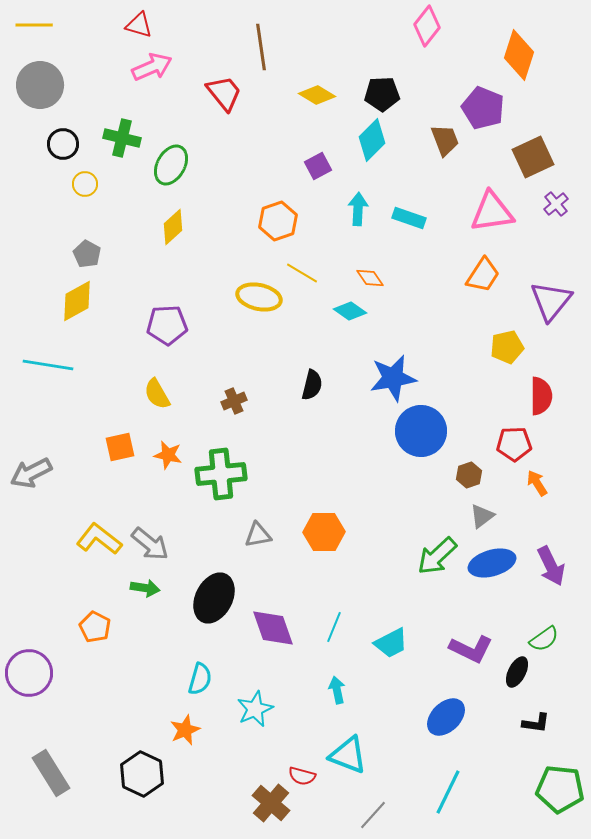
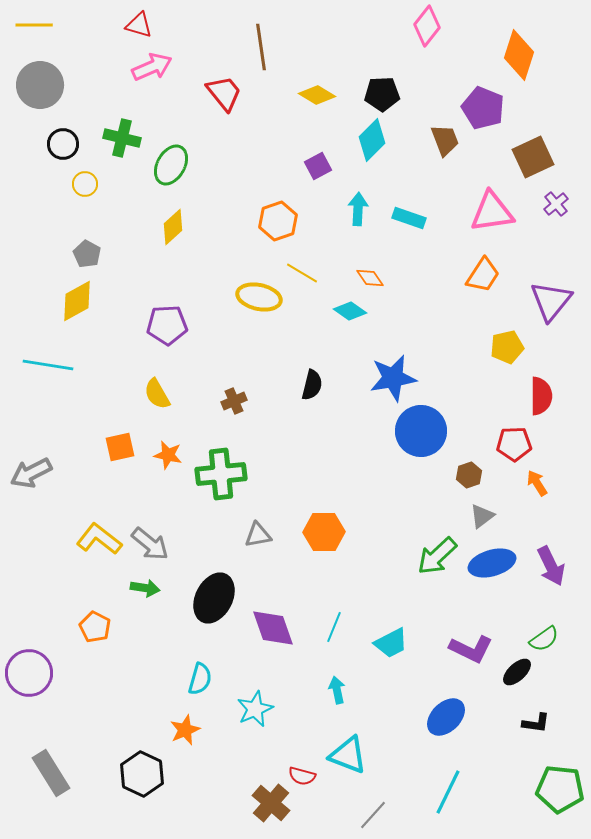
black ellipse at (517, 672): rotated 20 degrees clockwise
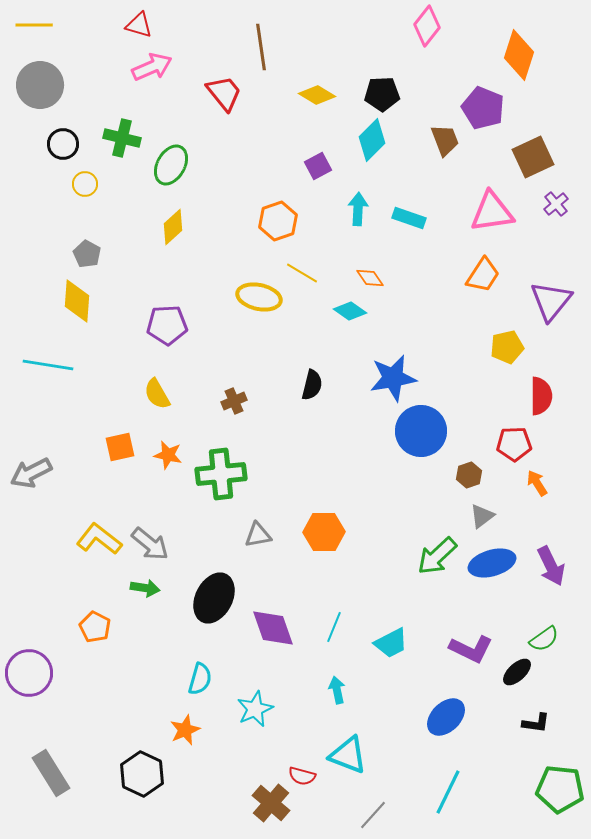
yellow diamond at (77, 301): rotated 57 degrees counterclockwise
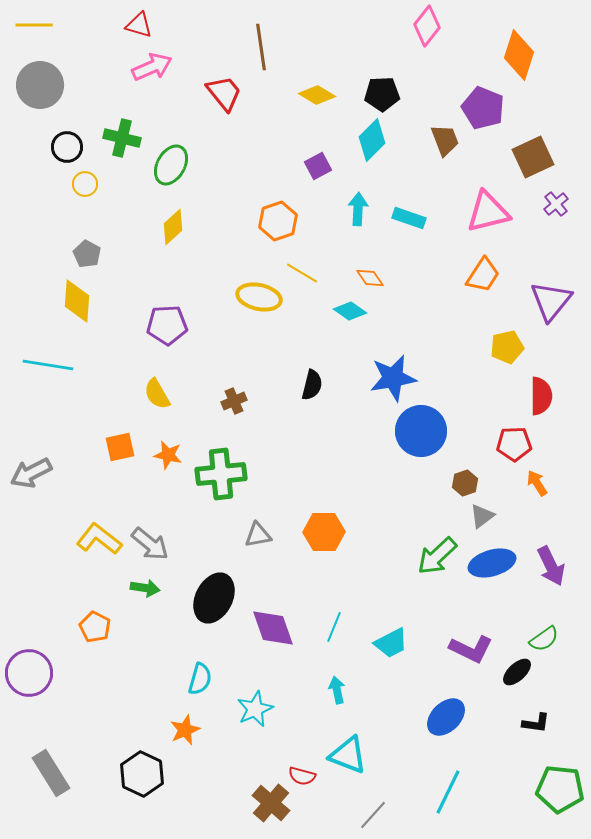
black circle at (63, 144): moved 4 px right, 3 px down
pink triangle at (492, 212): moved 4 px left; rotated 6 degrees counterclockwise
brown hexagon at (469, 475): moved 4 px left, 8 px down
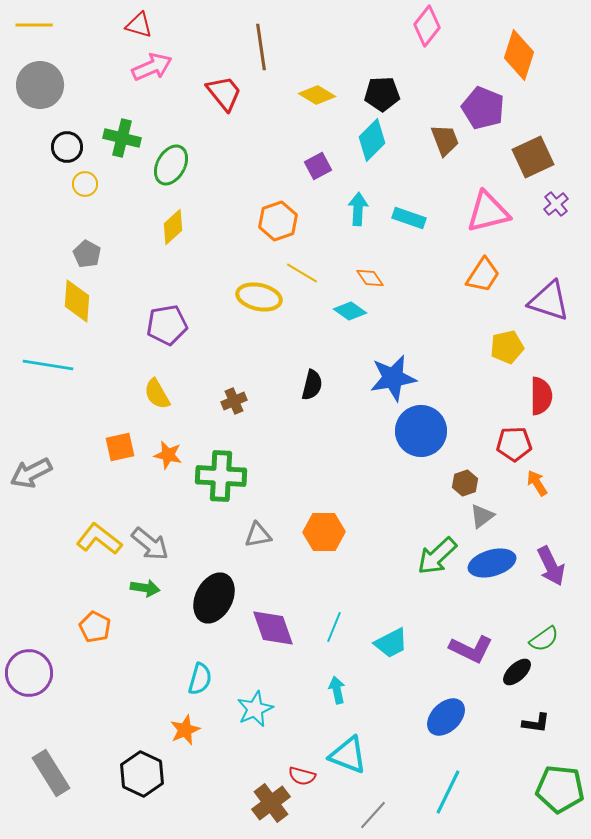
purple triangle at (551, 301): moved 2 px left; rotated 51 degrees counterclockwise
purple pentagon at (167, 325): rotated 6 degrees counterclockwise
green cross at (221, 474): moved 2 px down; rotated 9 degrees clockwise
brown cross at (271, 803): rotated 12 degrees clockwise
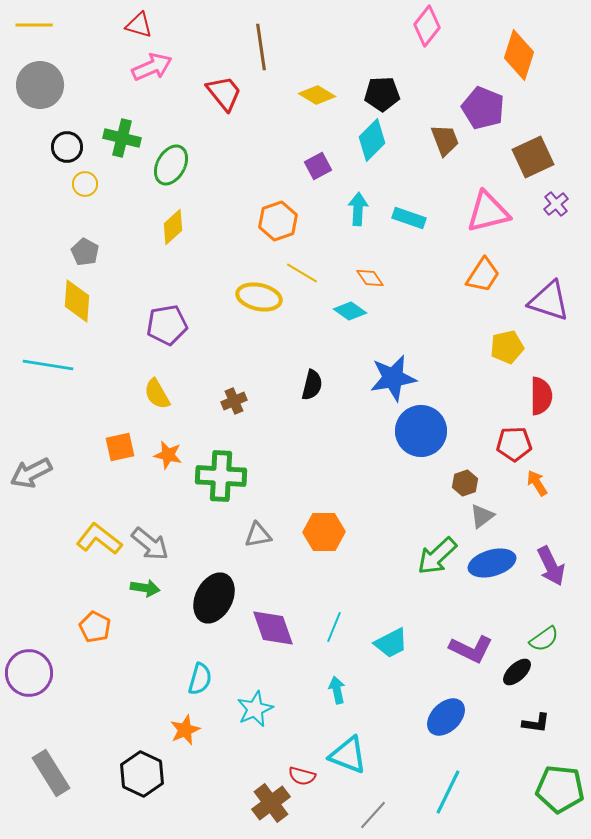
gray pentagon at (87, 254): moved 2 px left, 2 px up
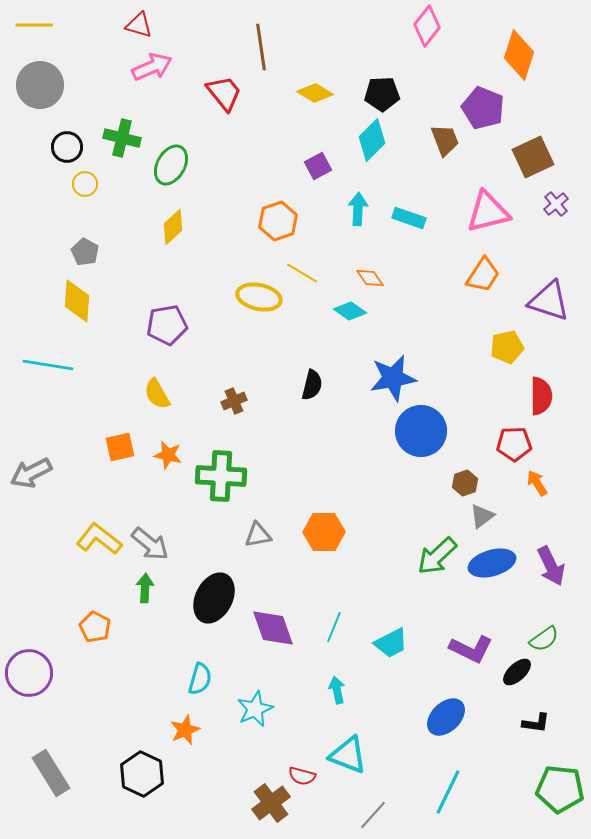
yellow diamond at (317, 95): moved 2 px left, 2 px up
green arrow at (145, 588): rotated 96 degrees counterclockwise
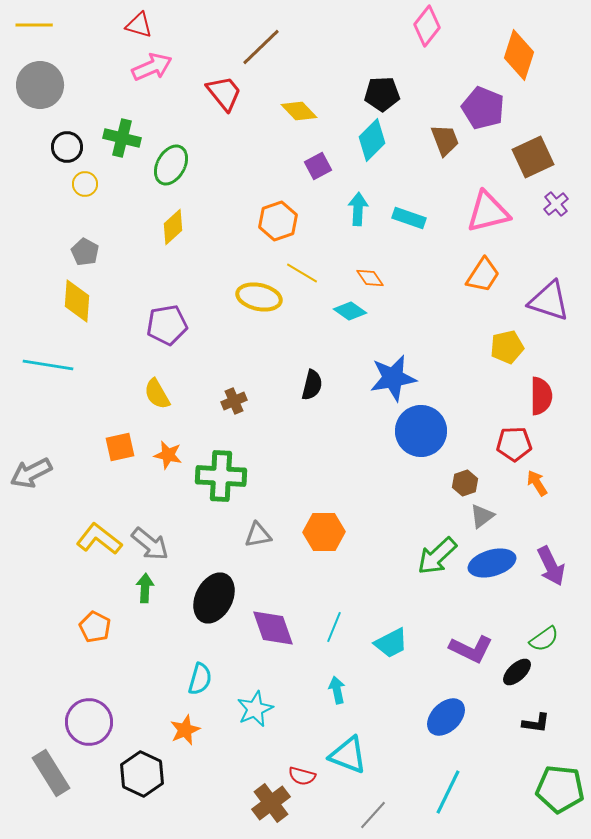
brown line at (261, 47): rotated 54 degrees clockwise
yellow diamond at (315, 93): moved 16 px left, 18 px down; rotated 15 degrees clockwise
purple circle at (29, 673): moved 60 px right, 49 px down
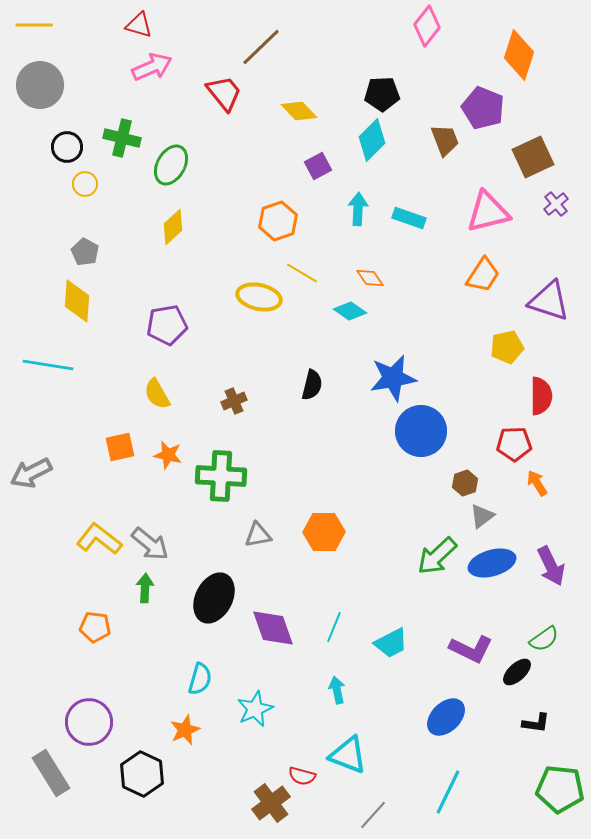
orange pentagon at (95, 627): rotated 20 degrees counterclockwise
